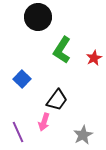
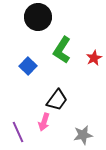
blue square: moved 6 px right, 13 px up
gray star: rotated 18 degrees clockwise
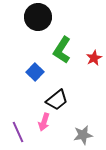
blue square: moved 7 px right, 6 px down
black trapezoid: rotated 15 degrees clockwise
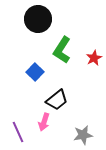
black circle: moved 2 px down
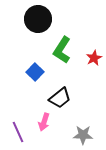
black trapezoid: moved 3 px right, 2 px up
gray star: rotated 12 degrees clockwise
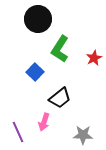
green L-shape: moved 2 px left, 1 px up
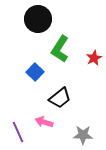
pink arrow: rotated 90 degrees clockwise
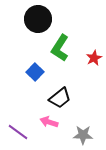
green L-shape: moved 1 px up
pink arrow: moved 5 px right
purple line: rotated 30 degrees counterclockwise
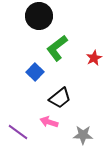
black circle: moved 1 px right, 3 px up
green L-shape: moved 3 px left; rotated 20 degrees clockwise
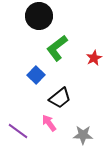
blue square: moved 1 px right, 3 px down
pink arrow: moved 1 px down; rotated 36 degrees clockwise
purple line: moved 1 px up
